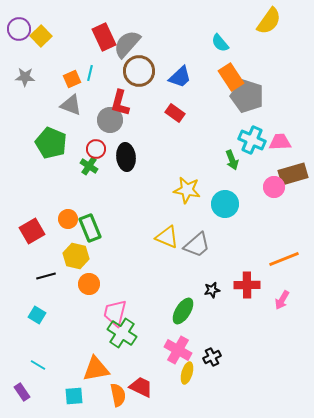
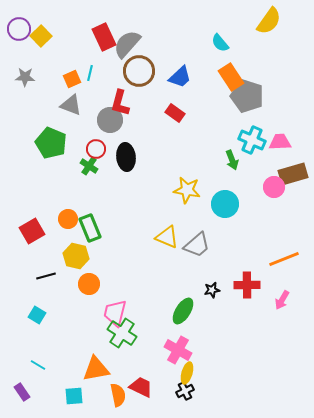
black cross at (212, 357): moved 27 px left, 34 px down
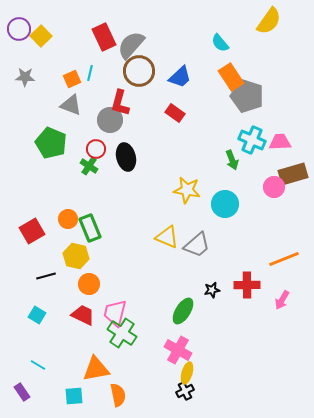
gray semicircle at (127, 44): moved 4 px right, 1 px down
black ellipse at (126, 157): rotated 8 degrees counterclockwise
red trapezoid at (141, 387): moved 58 px left, 72 px up
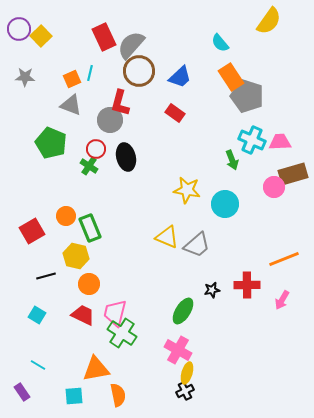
orange circle at (68, 219): moved 2 px left, 3 px up
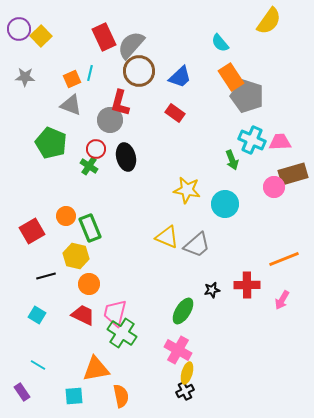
orange semicircle at (118, 395): moved 3 px right, 1 px down
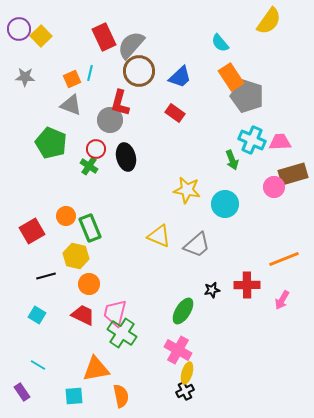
yellow triangle at (167, 237): moved 8 px left, 1 px up
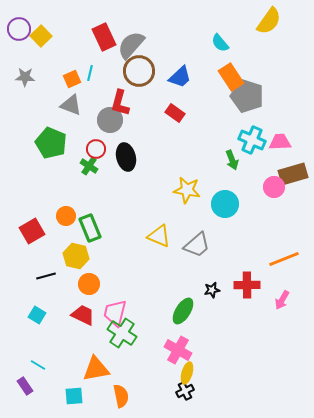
purple rectangle at (22, 392): moved 3 px right, 6 px up
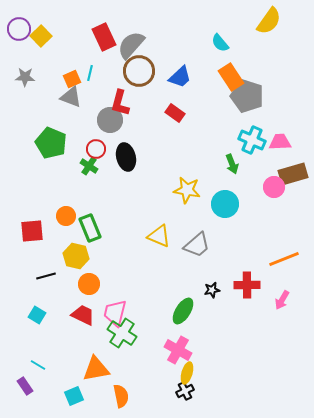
gray triangle at (71, 105): moved 8 px up
green arrow at (232, 160): moved 4 px down
red square at (32, 231): rotated 25 degrees clockwise
cyan square at (74, 396): rotated 18 degrees counterclockwise
